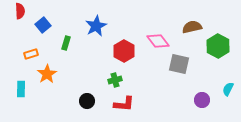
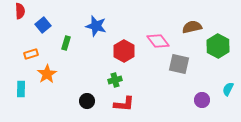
blue star: rotated 30 degrees counterclockwise
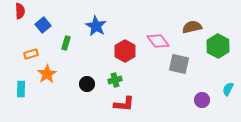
blue star: rotated 15 degrees clockwise
red hexagon: moved 1 px right
black circle: moved 17 px up
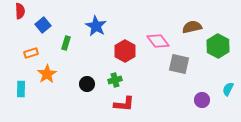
orange rectangle: moved 1 px up
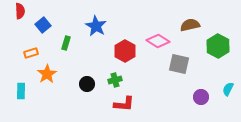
brown semicircle: moved 2 px left, 2 px up
pink diamond: rotated 20 degrees counterclockwise
cyan rectangle: moved 2 px down
purple circle: moved 1 px left, 3 px up
